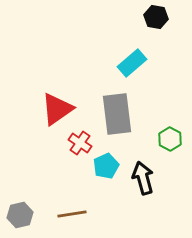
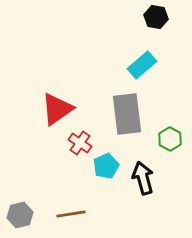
cyan rectangle: moved 10 px right, 2 px down
gray rectangle: moved 10 px right
brown line: moved 1 px left
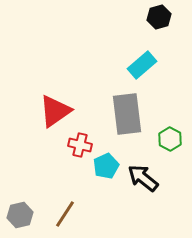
black hexagon: moved 3 px right; rotated 25 degrees counterclockwise
red triangle: moved 2 px left, 2 px down
red cross: moved 2 px down; rotated 20 degrees counterclockwise
black arrow: rotated 36 degrees counterclockwise
brown line: moved 6 px left; rotated 48 degrees counterclockwise
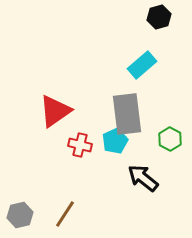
cyan pentagon: moved 9 px right, 25 px up
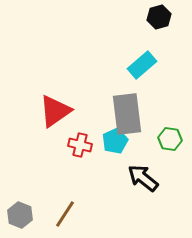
green hexagon: rotated 20 degrees counterclockwise
gray hexagon: rotated 25 degrees counterclockwise
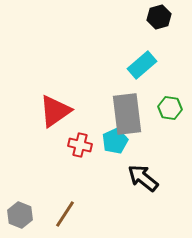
green hexagon: moved 31 px up
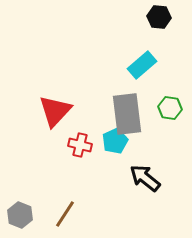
black hexagon: rotated 20 degrees clockwise
red triangle: rotated 12 degrees counterclockwise
black arrow: moved 2 px right
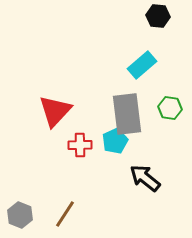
black hexagon: moved 1 px left, 1 px up
red cross: rotated 15 degrees counterclockwise
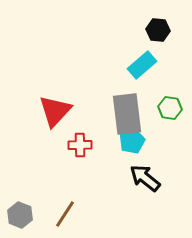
black hexagon: moved 14 px down
cyan pentagon: moved 17 px right
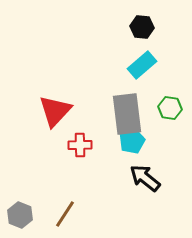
black hexagon: moved 16 px left, 3 px up
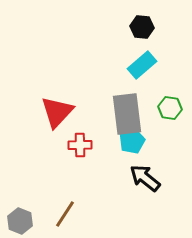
red triangle: moved 2 px right, 1 px down
gray hexagon: moved 6 px down
